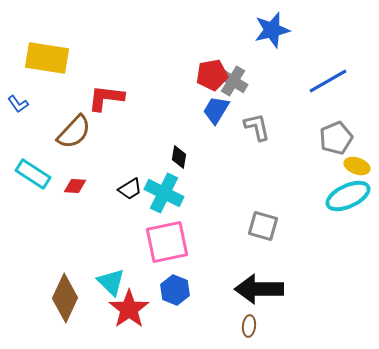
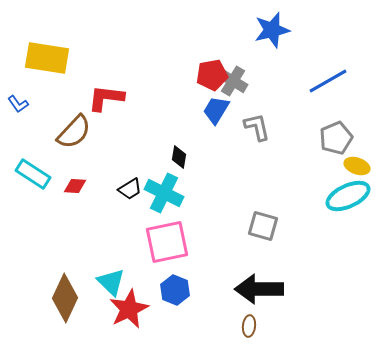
red star: rotated 9 degrees clockwise
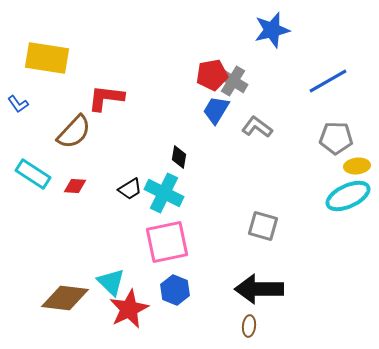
gray L-shape: rotated 40 degrees counterclockwise
gray pentagon: rotated 24 degrees clockwise
yellow ellipse: rotated 25 degrees counterclockwise
brown diamond: rotated 72 degrees clockwise
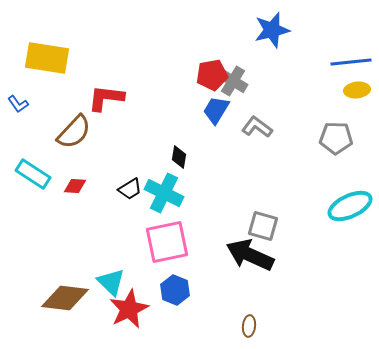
blue line: moved 23 px right, 19 px up; rotated 24 degrees clockwise
yellow ellipse: moved 76 px up
cyan ellipse: moved 2 px right, 10 px down
black arrow: moved 9 px left, 34 px up; rotated 24 degrees clockwise
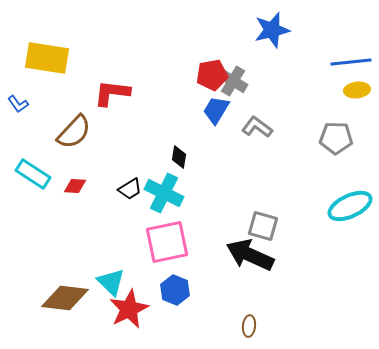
red L-shape: moved 6 px right, 5 px up
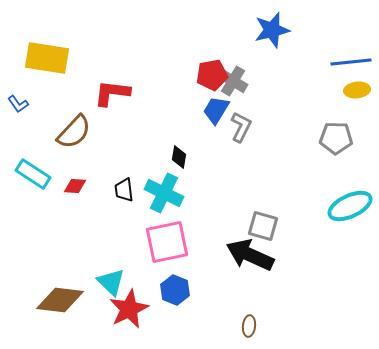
gray L-shape: moved 16 px left; rotated 80 degrees clockwise
black trapezoid: moved 6 px left, 1 px down; rotated 115 degrees clockwise
brown diamond: moved 5 px left, 2 px down
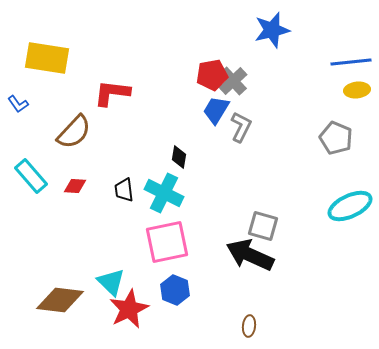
gray cross: rotated 16 degrees clockwise
gray pentagon: rotated 20 degrees clockwise
cyan rectangle: moved 2 px left, 2 px down; rotated 16 degrees clockwise
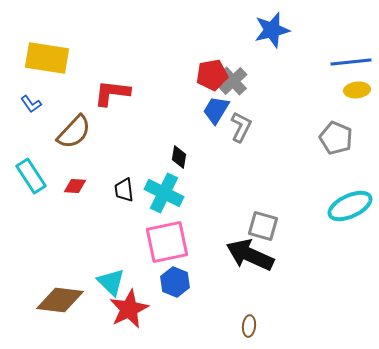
blue L-shape: moved 13 px right
cyan rectangle: rotated 8 degrees clockwise
blue hexagon: moved 8 px up
